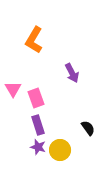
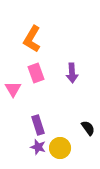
orange L-shape: moved 2 px left, 1 px up
purple arrow: rotated 24 degrees clockwise
pink rectangle: moved 25 px up
yellow circle: moved 2 px up
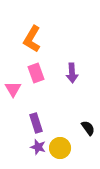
purple rectangle: moved 2 px left, 2 px up
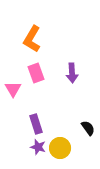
purple rectangle: moved 1 px down
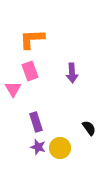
orange L-shape: rotated 56 degrees clockwise
pink rectangle: moved 6 px left, 2 px up
purple rectangle: moved 2 px up
black semicircle: moved 1 px right
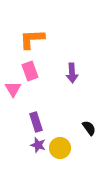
purple star: moved 2 px up
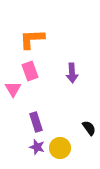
purple star: moved 1 px left, 2 px down
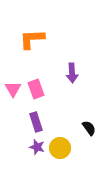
pink rectangle: moved 6 px right, 18 px down
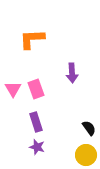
yellow circle: moved 26 px right, 7 px down
